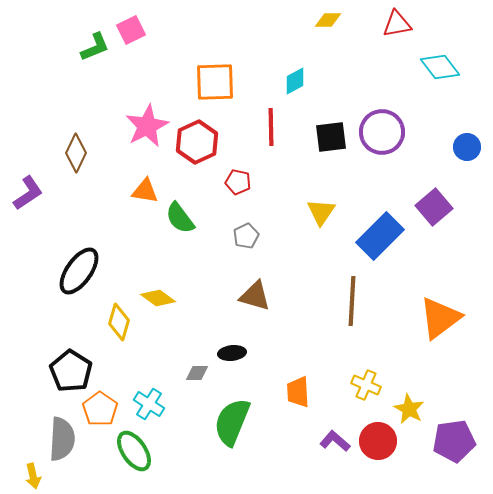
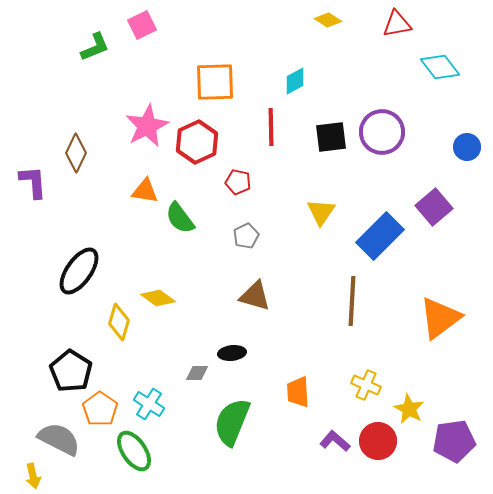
yellow diamond at (328, 20): rotated 32 degrees clockwise
pink square at (131, 30): moved 11 px right, 5 px up
purple L-shape at (28, 193): moved 5 px right, 11 px up; rotated 60 degrees counterclockwise
gray semicircle at (62, 439): moved 3 px left; rotated 66 degrees counterclockwise
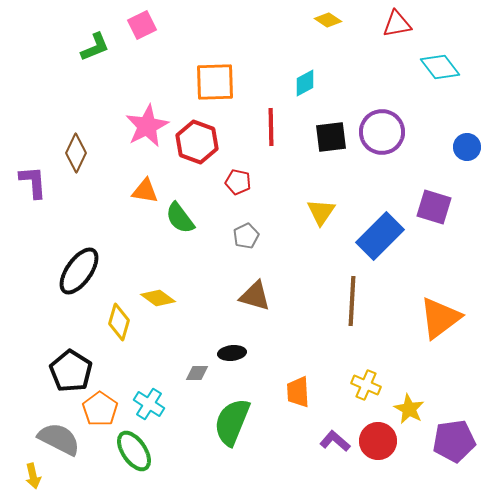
cyan diamond at (295, 81): moved 10 px right, 2 px down
red hexagon at (197, 142): rotated 15 degrees counterclockwise
purple square at (434, 207): rotated 33 degrees counterclockwise
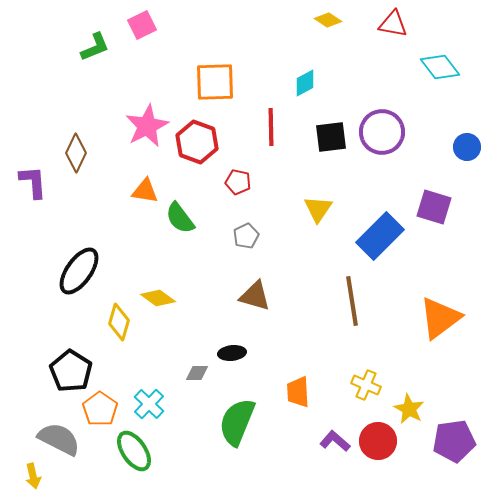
red triangle at (397, 24): moved 4 px left; rotated 20 degrees clockwise
yellow triangle at (321, 212): moved 3 px left, 3 px up
brown line at (352, 301): rotated 12 degrees counterclockwise
cyan cross at (149, 404): rotated 12 degrees clockwise
green semicircle at (232, 422): moved 5 px right
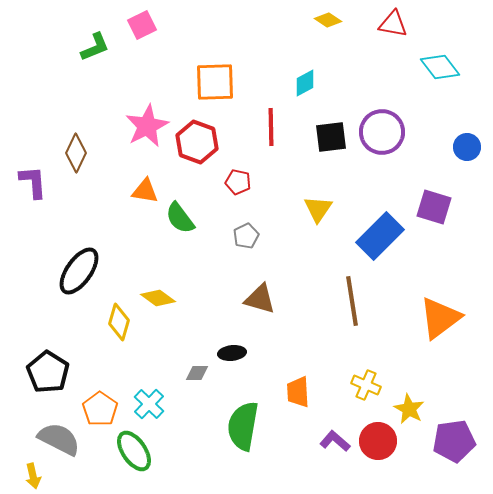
brown triangle at (255, 296): moved 5 px right, 3 px down
black pentagon at (71, 371): moved 23 px left, 1 px down
green semicircle at (237, 422): moved 6 px right, 4 px down; rotated 12 degrees counterclockwise
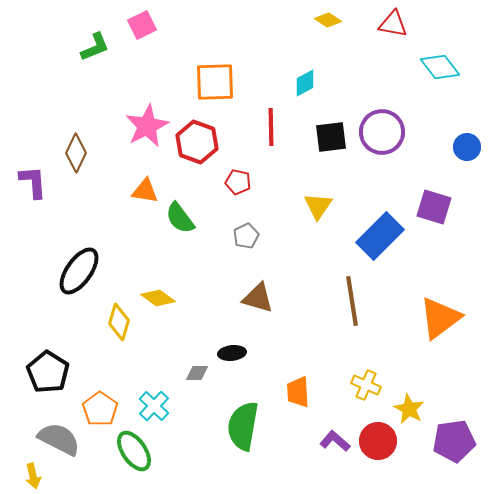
yellow triangle at (318, 209): moved 3 px up
brown triangle at (260, 299): moved 2 px left, 1 px up
cyan cross at (149, 404): moved 5 px right, 2 px down
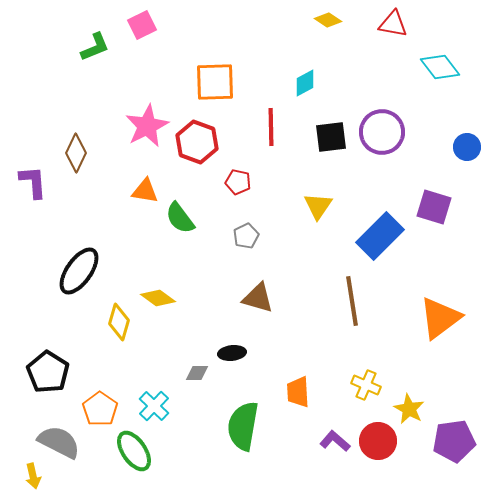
gray semicircle at (59, 439): moved 3 px down
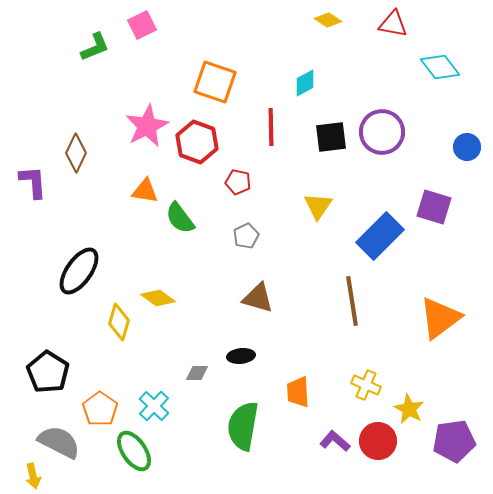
orange square at (215, 82): rotated 21 degrees clockwise
black ellipse at (232, 353): moved 9 px right, 3 px down
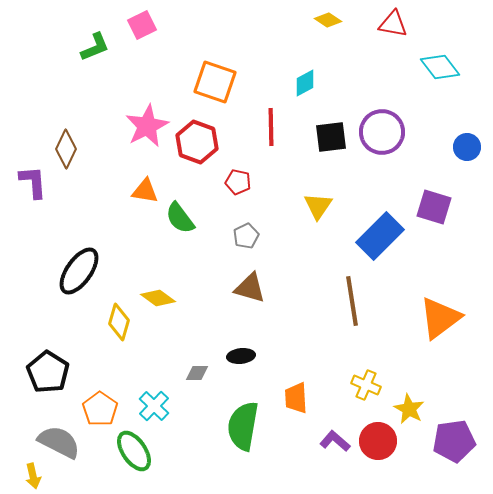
brown diamond at (76, 153): moved 10 px left, 4 px up
brown triangle at (258, 298): moved 8 px left, 10 px up
orange trapezoid at (298, 392): moved 2 px left, 6 px down
